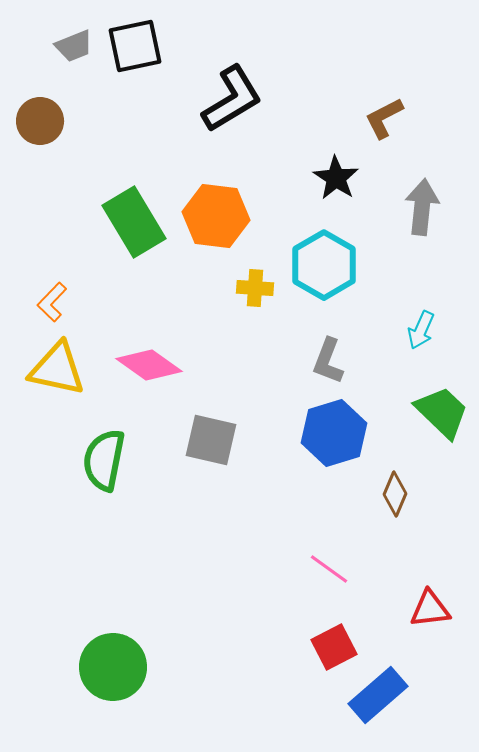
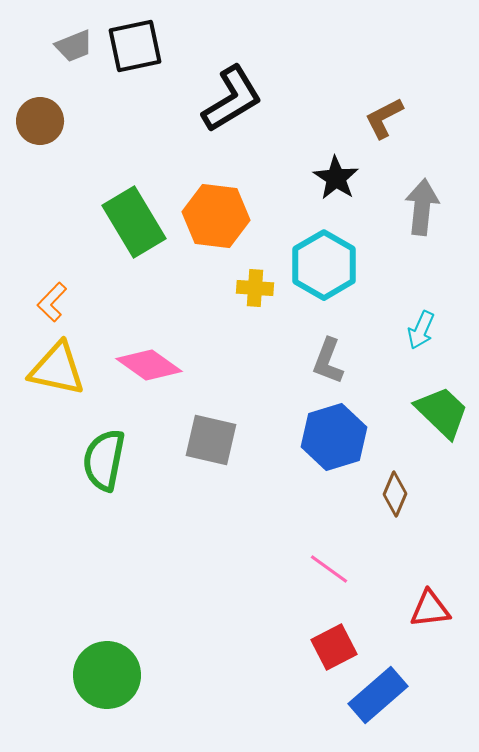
blue hexagon: moved 4 px down
green circle: moved 6 px left, 8 px down
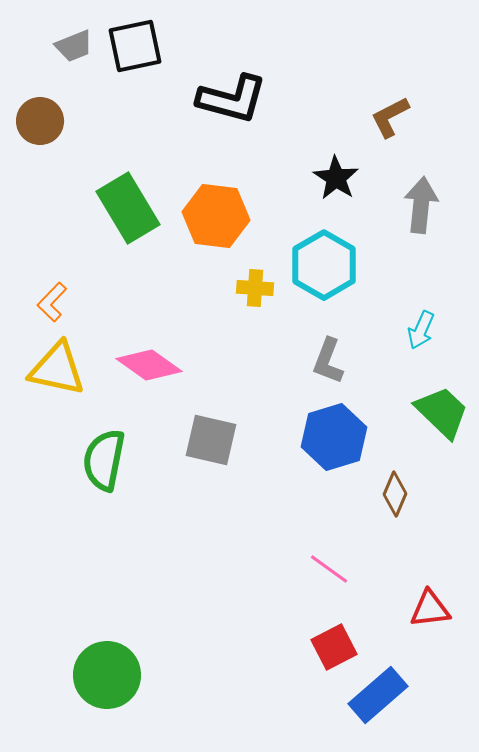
black L-shape: rotated 46 degrees clockwise
brown L-shape: moved 6 px right, 1 px up
gray arrow: moved 1 px left, 2 px up
green rectangle: moved 6 px left, 14 px up
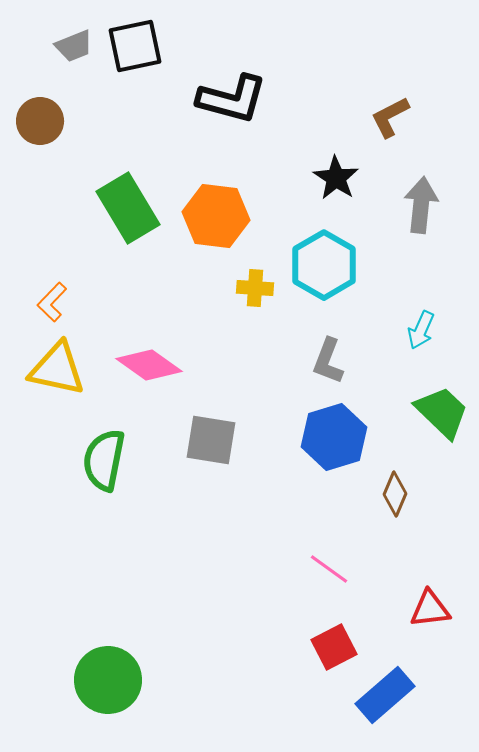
gray square: rotated 4 degrees counterclockwise
green circle: moved 1 px right, 5 px down
blue rectangle: moved 7 px right
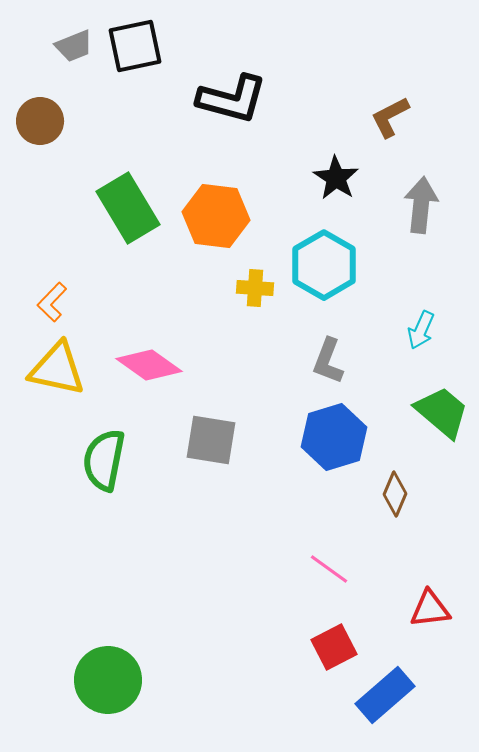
green trapezoid: rotated 4 degrees counterclockwise
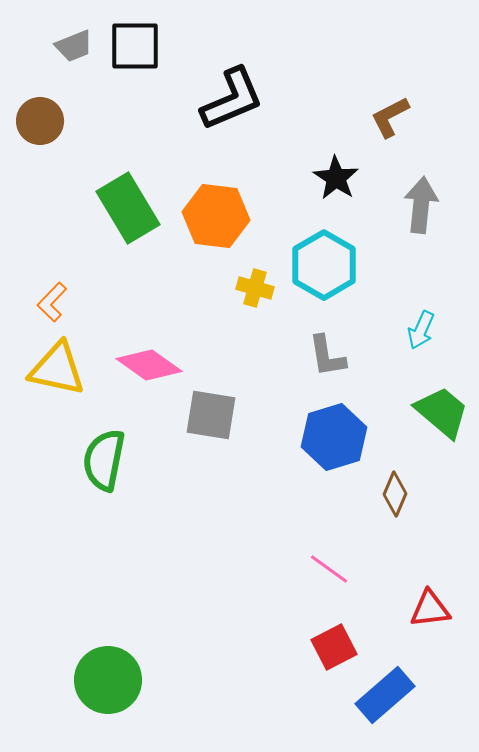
black square: rotated 12 degrees clockwise
black L-shape: rotated 38 degrees counterclockwise
yellow cross: rotated 12 degrees clockwise
gray L-shape: moved 1 px left, 5 px up; rotated 30 degrees counterclockwise
gray square: moved 25 px up
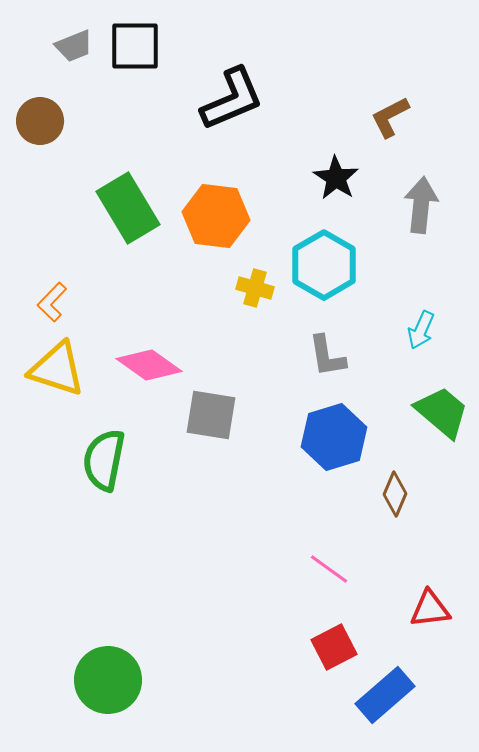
yellow triangle: rotated 6 degrees clockwise
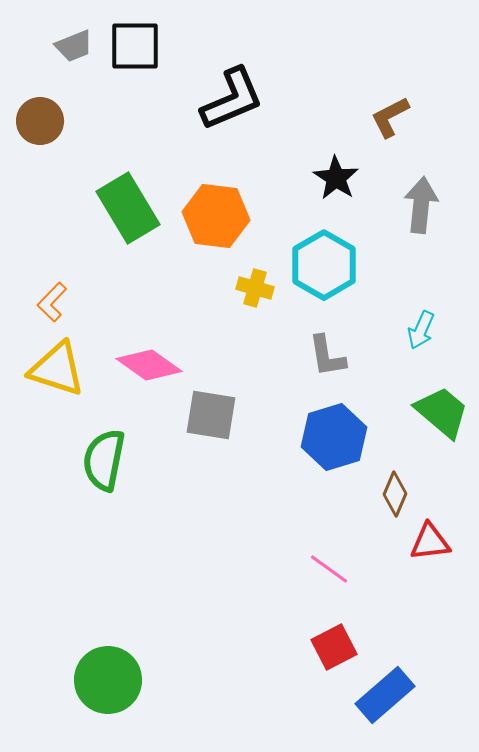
red triangle: moved 67 px up
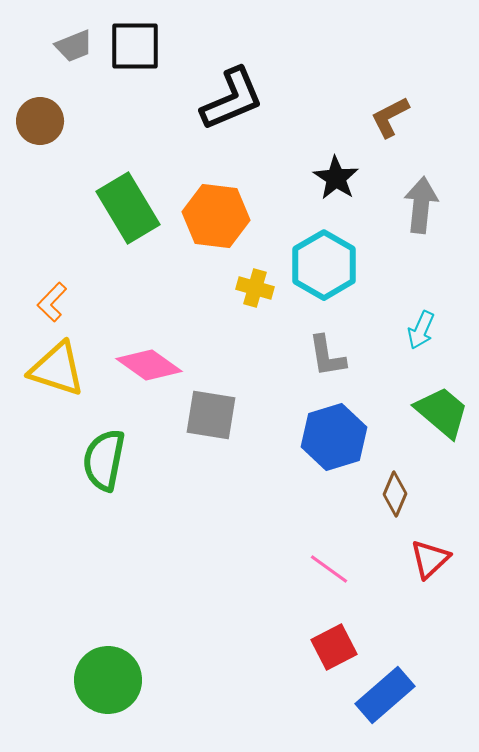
red triangle: moved 17 px down; rotated 36 degrees counterclockwise
